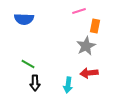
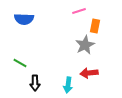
gray star: moved 1 px left, 1 px up
green line: moved 8 px left, 1 px up
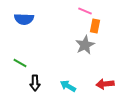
pink line: moved 6 px right; rotated 40 degrees clockwise
red arrow: moved 16 px right, 11 px down
cyan arrow: moved 1 px down; rotated 112 degrees clockwise
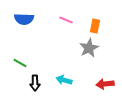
pink line: moved 19 px left, 9 px down
gray star: moved 4 px right, 3 px down
cyan arrow: moved 4 px left, 6 px up; rotated 14 degrees counterclockwise
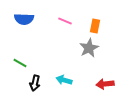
pink line: moved 1 px left, 1 px down
black arrow: rotated 14 degrees clockwise
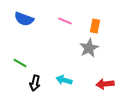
blue semicircle: rotated 18 degrees clockwise
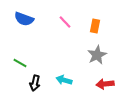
pink line: moved 1 px down; rotated 24 degrees clockwise
gray star: moved 8 px right, 7 px down
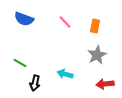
cyan arrow: moved 1 px right, 6 px up
